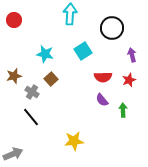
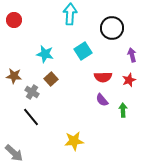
brown star: rotated 21 degrees clockwise
gray arrow: moved 1 px right, 1 px up; rotated 66 degrees clockwise
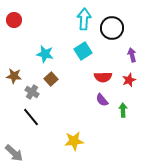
cyan arrow: moved 14 px right, 5 px down
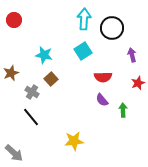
cyan star: moved 1 px left, 1 px down
brown star: moved 3 px left, 3 px up; rotated 28 degrees counterclockwise
red star: moved 9 px right, 3 px down
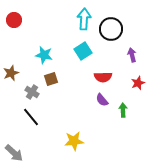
black circle: moved 1 px left, 1 px down
brown square: rotated 24 degrees clockwise
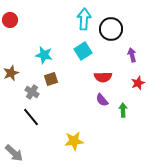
red circle: moved 4 px left
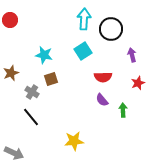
gray arrow: rotated 18 degrees counterclockwise
